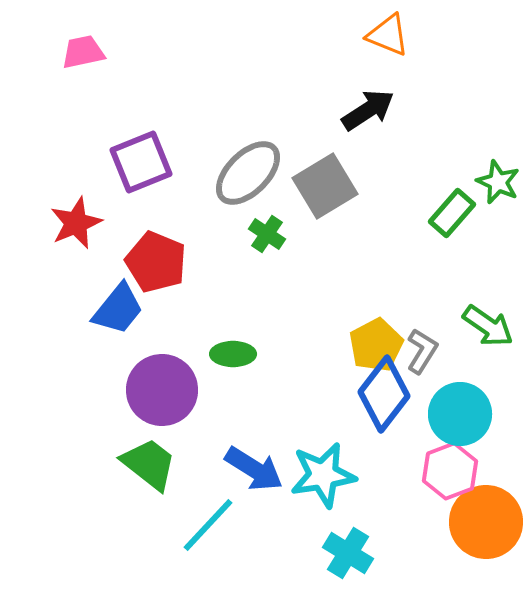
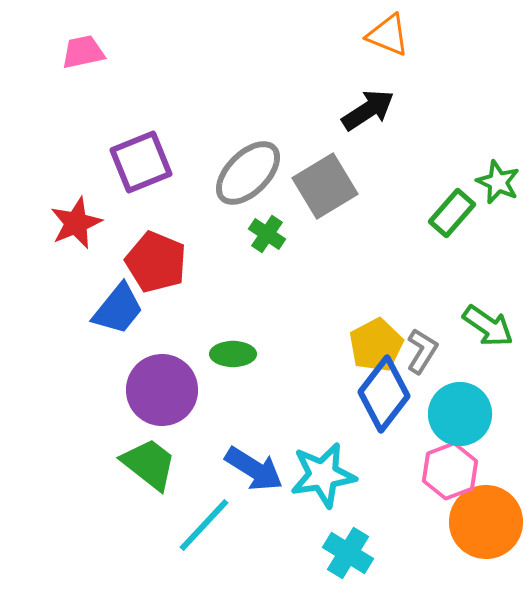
cyan line: moved 4 px left
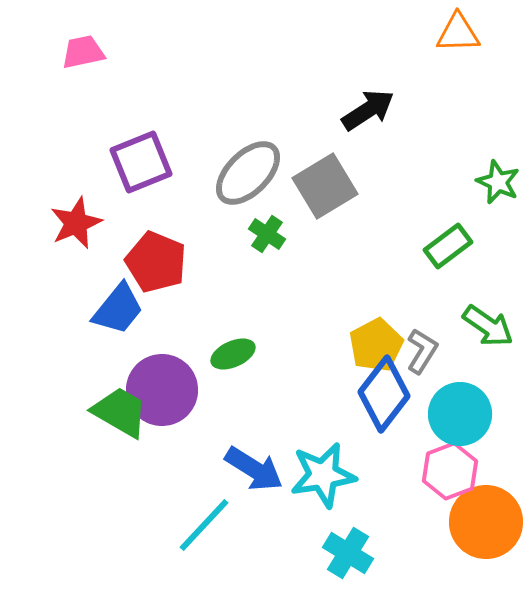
orange triangle: moved 70 px right, 2 px up; rotated 24 degrees counterclockwise
green rectangle: moved 4 px left, 33 px down; rotated 12 degrees clockwise
green ellipse: rotated 24 degrees counterclockwise
green trapezoid: moved 29 px left, 52 px up; rotated 8 degrees counterclockwise
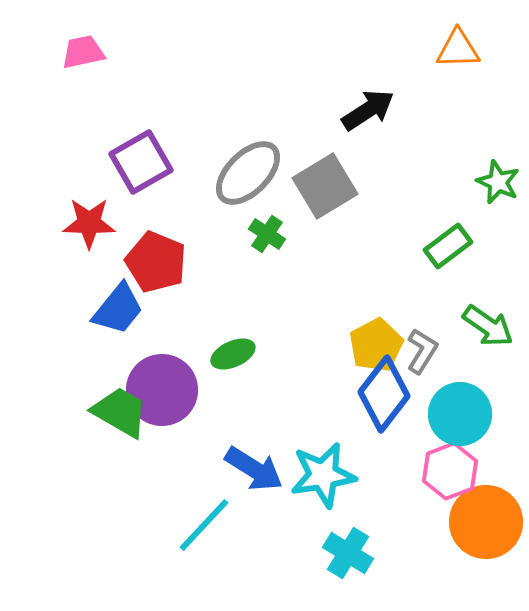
orange triangle: moved 16 px down
purple square: rotated 8 degrees counterclockwise
red star: moved 13 px right; rotated 24 degrees clockwise
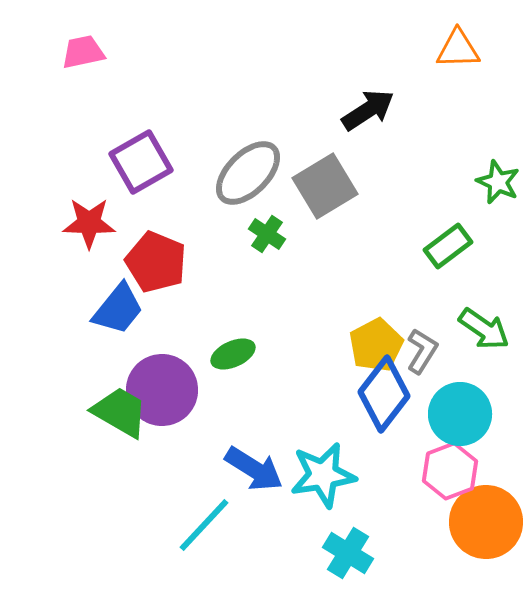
green arrow: moved 4 px left, 3 px down
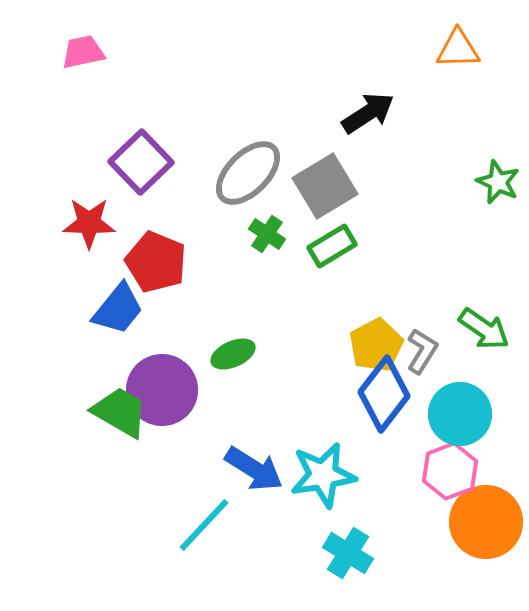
black arrow: moved 3 px down
purple square: rotated 14 degrees counterclockwise
green rectangle: moved 116 px left; rotated 6 degrees clockwise
